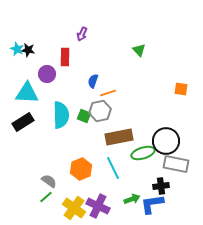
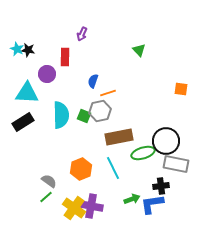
purple cross: moved 7 px left; rotated 15 degrees counterclockwise
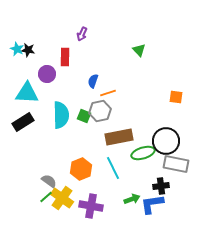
orange square: moved 5 px left, 8 px down
yellow cross: moved 12 px left, 10 px up
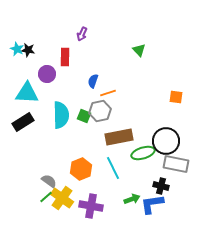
black cross: rotated 21 degrees clockwise
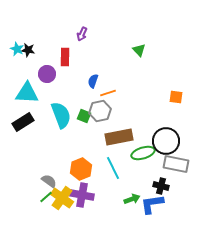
cyan semicircle: rotated 20 degrees counterclockwise
purple cross: moved 9 px left, 11 px up
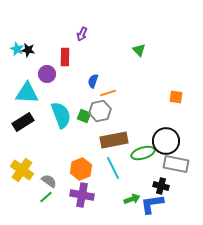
brown rectangle: moved 5 px left, 3 px down
yellow cross: moved 40 px left, 28 px up
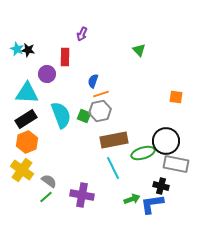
orange line: moved 7 px left, 1 px down
black rectangle: moved 3 px right, 3 px up
orange hexagon: moved 54 px left, 27 px up
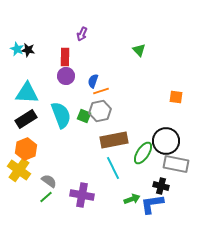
purple circle: moved 19 px right, 2 px down
orange line: moved 3 px up
orange hexagon: moved 1 px left, 7 px down
green ellipse: rotated 40 degrees counterclockwise
yellow cross: moved 3 px left
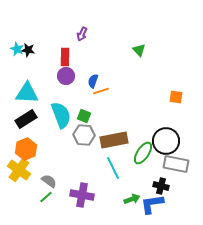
gray hexagon: moved 16 px left, 24 px down; rotated 15 degrees clockwise
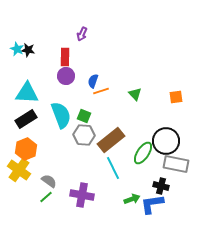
green triangle: moved 4 px left, 44 px down
orange square: rotated 16 degrees counterclockwise
brown rectangle: moved 3 px left; rotated 28 degrees counterclockwise
